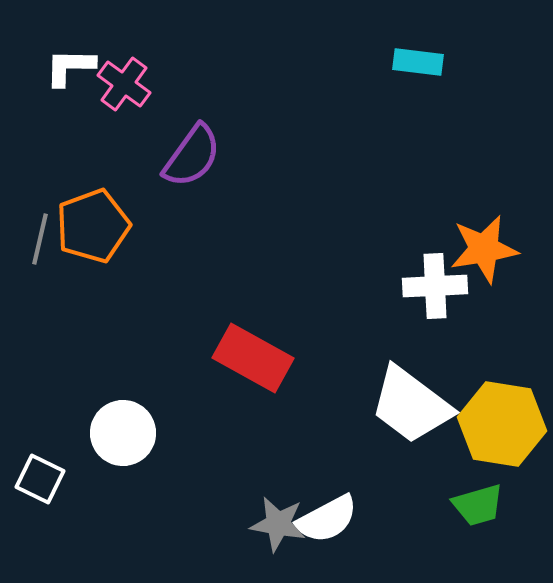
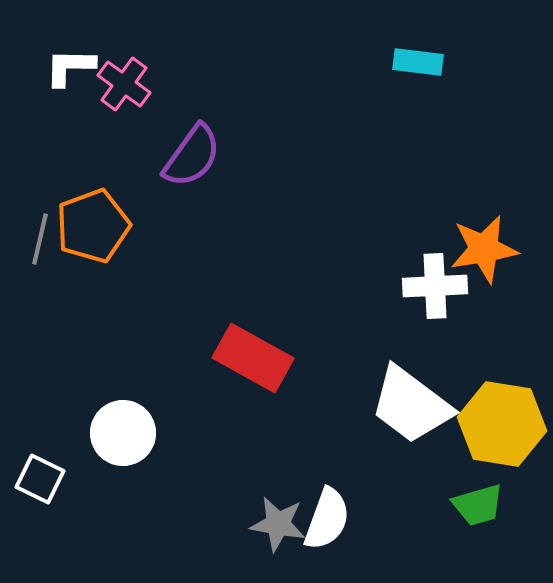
white semicircle: rotated 42 degrees counterclockwise
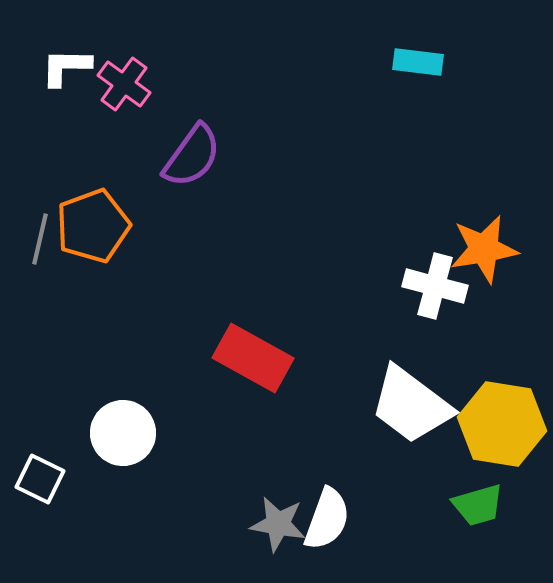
white L-shape: moved 4 px left
white cross: rotated 18 degrees clockwise
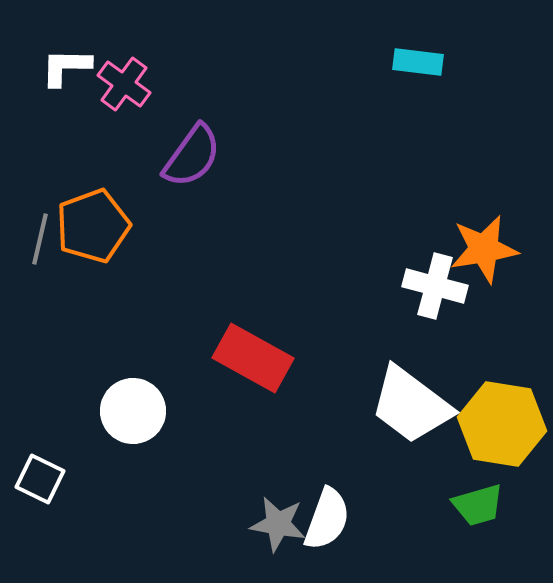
white circle: moved 10 px right, 22 px up
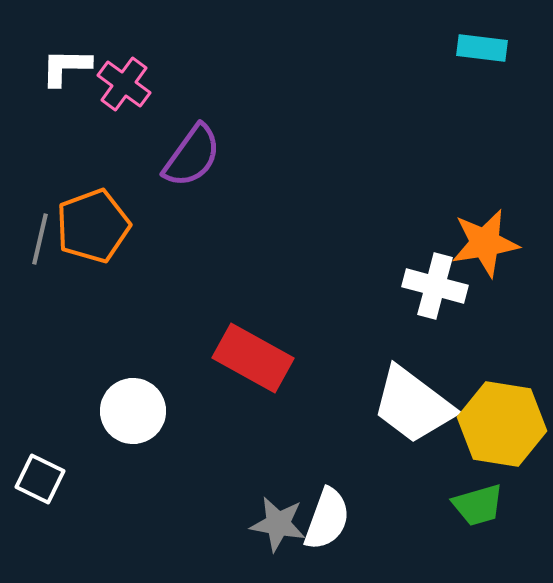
cyan rectangle: moved 64 px right, 14 px up
orange star: moved 1 px right, 6 px up
white trapezoid: moved 2 px right
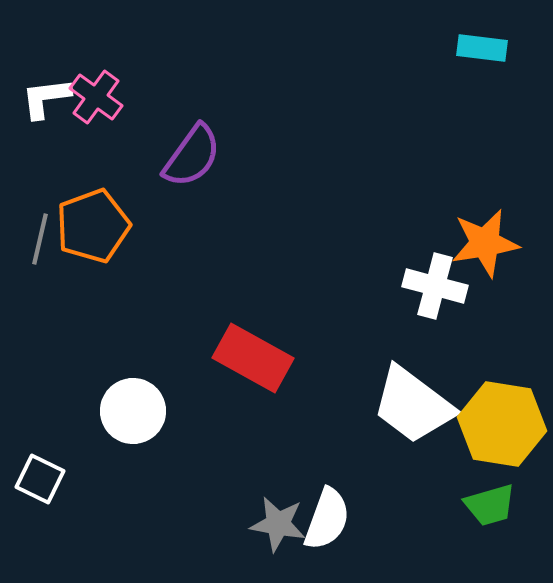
white L-shape: moved 20 px left, 31 px down; rotated 8 degrees counterclockwise
pink cross: moved 28 px left, 13 px down
green trapezoid: moved 12 px right
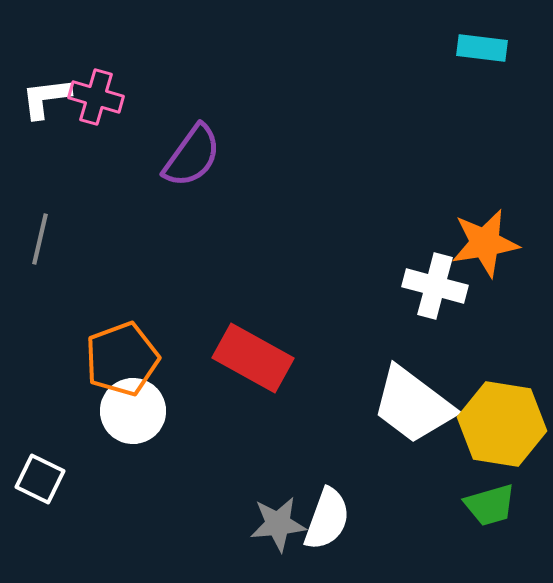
pink cross: rotated 20 degrees counterclockwise
orange pentagon: moved 29 px right, 133 px down
gray star: rotated 16 degrees counterclockwise
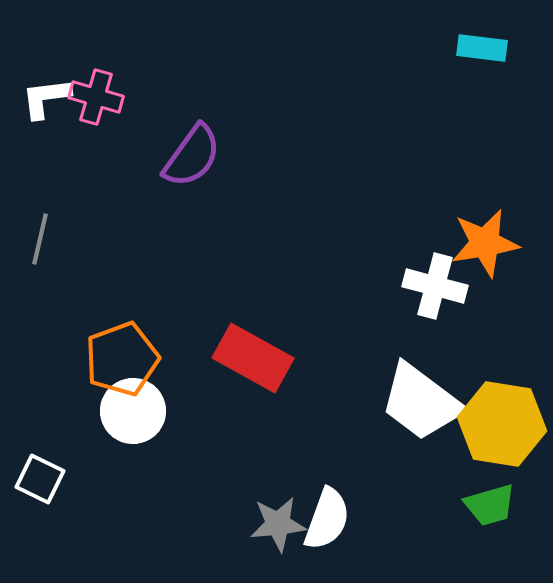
white trapezoid: moved 8 px right, 3 px up
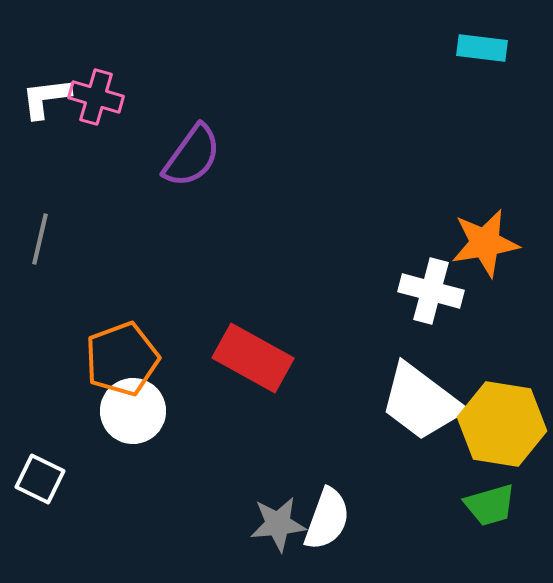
white cross: moved 4 px left, 5 px down
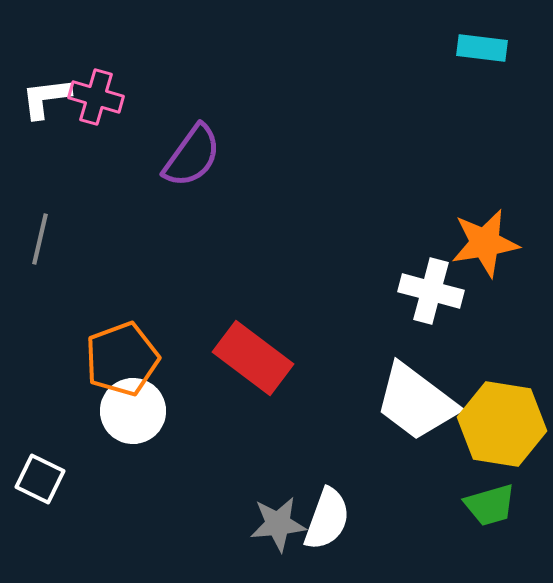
red rectangle: rotated 8 degrees clockwise
white trapezoid: moved 5 px left
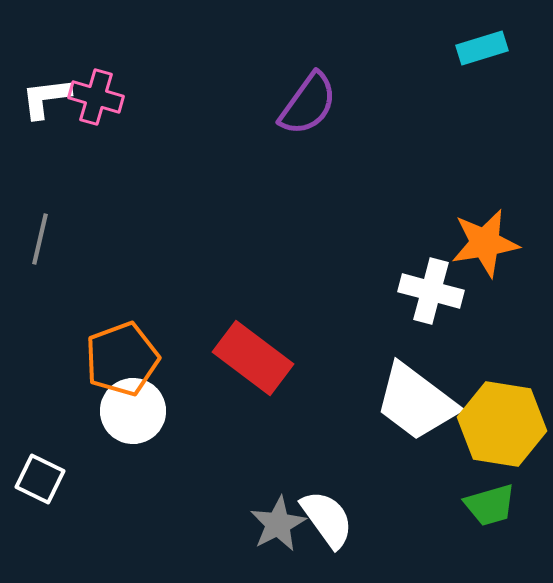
cyan rectangle: rotated 24 degrees counterclockwise
purple semicircle: moved 116 px right, 52 px up
white semicircle: rotated 56 degrees counterclockwise
gray star: rotated 22 degrees counterclockwise
